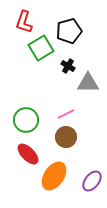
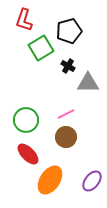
red L-shape: moved 2 px up
orange ellipse: moved 4 px left, 4 px down
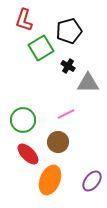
green circle: moved 3 px left
brown circle: moved 8 px left, 5 px down
orange ellipse: rotated 12 degrees counterclockwise
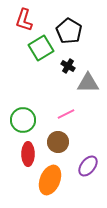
black pentagon: rotated 25 degrees counterclockwise
red ellipse: rotated 45 degrees clockwise
purple ellipse: moved 4 px left, 15 px up
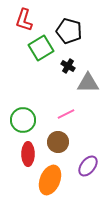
black pentagon: rotated 15 degrees counterclockwise
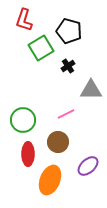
black cross: rotated 24 degrees clockwise
gray triangle: moved 3 px right, 7 px down
purple ellipse: rotated 10 degrees clockwise
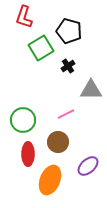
red L-shape: moved 3 px up
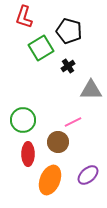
pink line: moved 7 px right, 8 px down
purple ellipse: moved 9 px down
